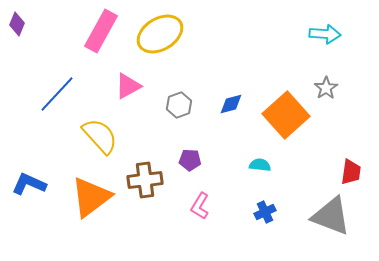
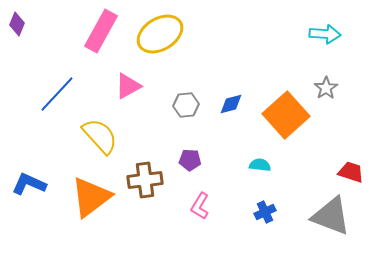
gray hexagon: moved 7 px right; rotated 15 degrees clockwise
red trapezoid: rotated 80 degrees counterclockwise
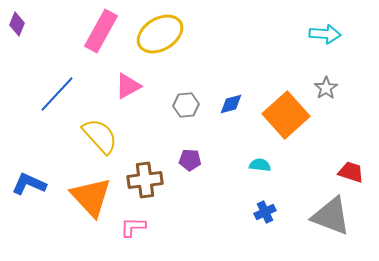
orange triangle: rotated 36 degrees counterclockwise
pink L-shape: moved 67 px left, 21 px down; rotated 60 degrees clockwise
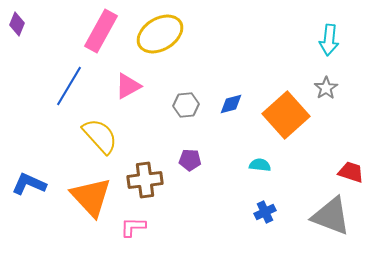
cyan arrow: moved 4 px right, 6 px down; rotated 92 degrees clockwise
blue line: moved 12 px right, 8 px up; rotated 12 degrees counterclockwise
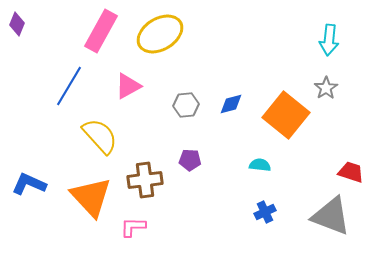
orange square: rotated 9 degrees counterclockwise
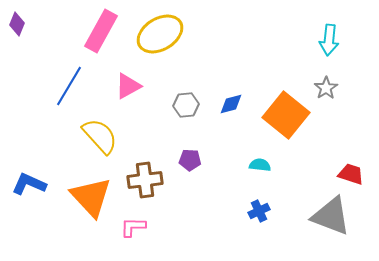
red trapezoid: moved 2 px down
blue cross: moved 6 px left, 1 px up
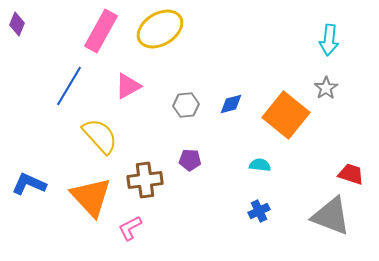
yellow ellipse: moved 5 px up
pink L-shape: moved 3 px left, 1 px down; rotated 28 degrees counterclockwise
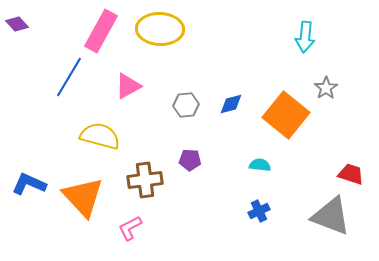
purple diamond: rotated 65 degrees counterclockwise
yellow ellipse: rotated 33 degrees clockwise
cyan arrow: moved 24 px left, 3 px up
blue line: moved 9 px up
yellow semicircle: rotated 33 degrees counterclockwise
orange triangle: moved 8 px left
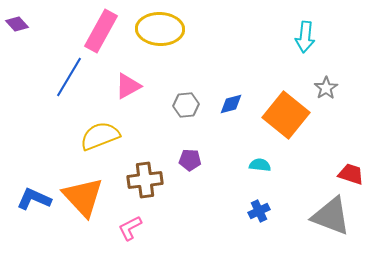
yellow semicircle: rotated 36 degrees counterclockwise
blue L-shape: moved 5 px right, 15 px down
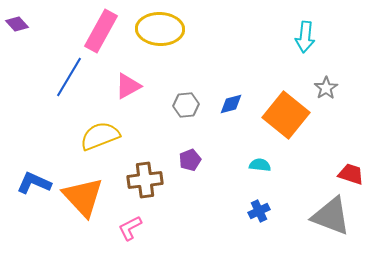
purple pentagon: rotated 25 degrees counterclockwise
blue L-shape: moved 16 px up
